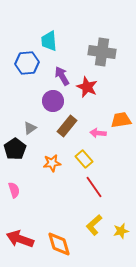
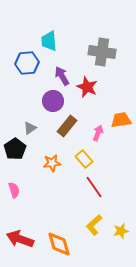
pink arrow: rotated 105 degrees clockwise
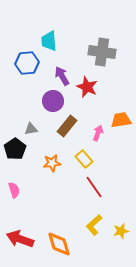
gray triangle: moved 1 px right, 1 px down; rotated 24 degrees clockwise
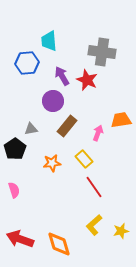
red star: moved 7 px up
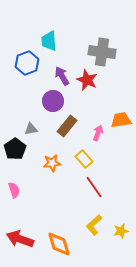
blue hexagon: rotated 15 degrees counterclockwise
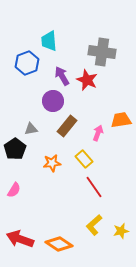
pink semicircle: rotated 49 degrees clockwise
orange diamond: rotated 40 degrees counterclockwise
